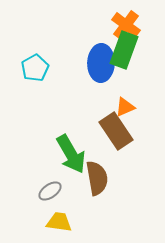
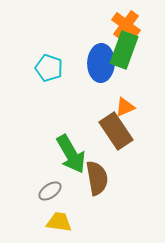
cyan pentagon: moved 14 px right; rotated 24 degrees counterclockwise
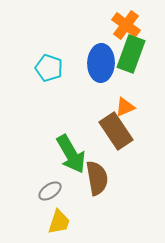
green rectangle: moved 7 px right, 4 px down
yellow trapezoid: rotated 100 degrees clockwise
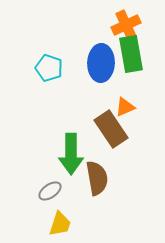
orange cross: rotated 28 degrees clockwise
green rectangle: rotated 30 degrees counterclockwise
brown rectangle: moved 5 px left, 2 px up
green arrow: rotated 30 degrees clockwise
yellow trapezoid: moved 1 px right, 2 px down
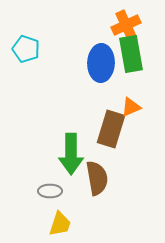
cyan pentagon: moved 23 px left, 19 px up
orange triangle: moved 6 px right
brown rectangle: rotated 51 degrees clockwise
gray ellipse: rotated 35 degrees clockwise
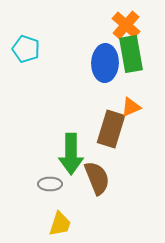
orange cross: rotated 24 degrees counterclockwise
blue ellipse: moved 4 px right
brown semicircle: rotated 12 degrees counterclockwise
gray ellipse: moved 7 px up
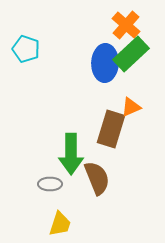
green rectangle: rotated 57 degrees clockwise
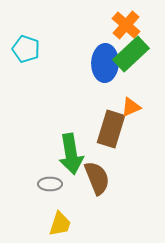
green arrow: rotated 9 degrees counterclockwise
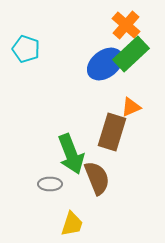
blue ellipse: moved 1 px down; rotated 51 degrees clockwise
brown rectangle: moved 1 px right, 3 px down
green arrow: rotated 12 degrees counterclockwise
yellow trapezoid: moved 12 px right
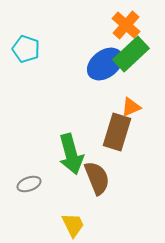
brown rectangle: moved 5 px right
green arrow: rotated 6 degrees clockwise
gray ellipse: moved 21 px left; rotated 20 degrees counterclockwise
yellow trapezoid: moved 1 px right, 1 px down; rotated 44 degrees counterclockwise
